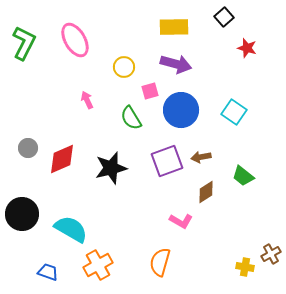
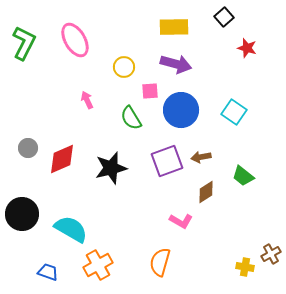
pink square: rotated 12 degrees clockwise
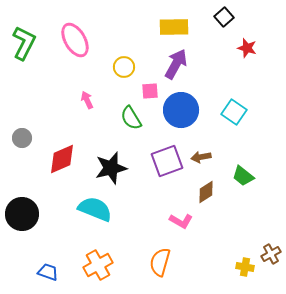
purple arrow: rotated 76 degrees counterclockwise
gray circle: moved 6 px left, 10 px up
cyan semicircle: moved 24 px right, 20 px up; rotated 8 degrees counterclockwise
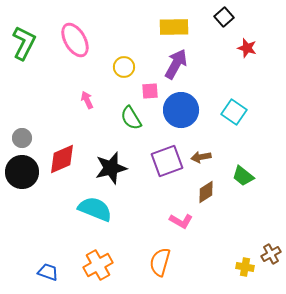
black circle: moved 42 px up
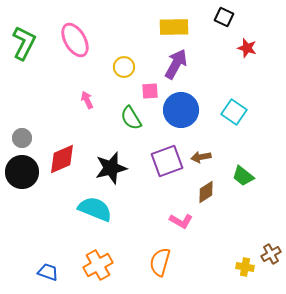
black square: rotated 24 degrees counterclockwise
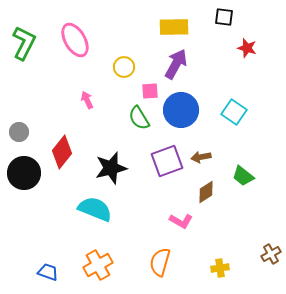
black square: rotated 18 degrees counterclockwise
green semicircle: moved 8 px right
gray circle: moved 3 px left, 6 px up
red diamond: moved 7 px up; rotated 28 degrees counterclockwise
black circle: moved 2 px right, 1 px down
yellow cross: moved 25 px left, 1 px down; rotated 18 degrees counterclockwise
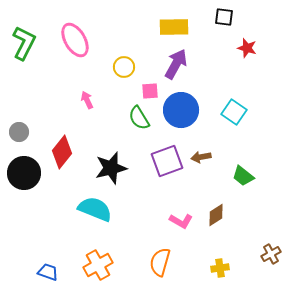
brown diamond: moved 10 px right, 23 px down
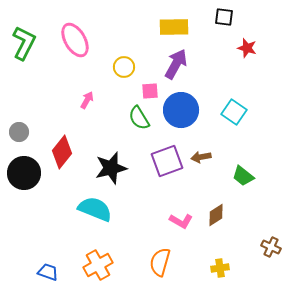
pink arrow: rotated 54 degrees clockwise
brown cross: moved 7 px up; rotated 36 degrees counterclockwise
